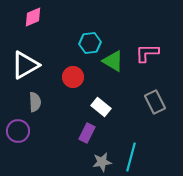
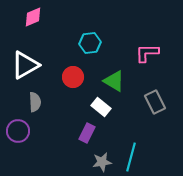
green triangle: moved 1 px right, 20 px down
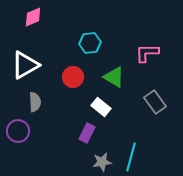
green triangle: moved 4 px up
gray rectangle: rotated 10 degrees counterclockwise
